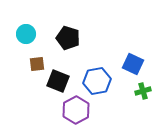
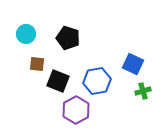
brown square: rotated 14 degrees clockwise
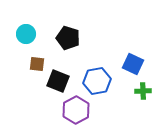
green cross: rotated 14 degrees clockwise
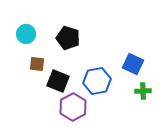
purple hexagon: moved 3 px left, 3 px up
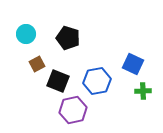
brown square: rotated 35 degrees counterclockwise
purple hexagon: moved 3 px down; rotated 16 degrees clockwise
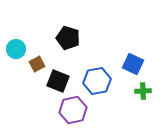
cyan circle: moved 10 px left, 15 px down
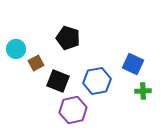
brown square: moved 1 px left, 1 px up
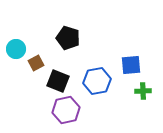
blue square: moved 2 px left, 1 px down; rotated 30 degrees counterclockwise
purple hexagon: moved 7 px left
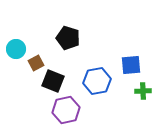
black square: moved 5 px left
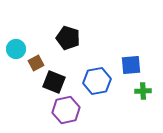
black square: moved 1 px right, 1 px down
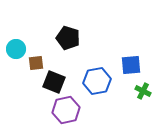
brown square: rotated 21 degrees clockwise
green cross: rotated 28 degrees clockwise
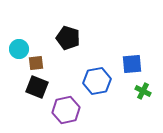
cyan circle: moved 3 px right
blue square: moved 1 px right, 1 px up
black square: moved 17 px left, 5 px down
